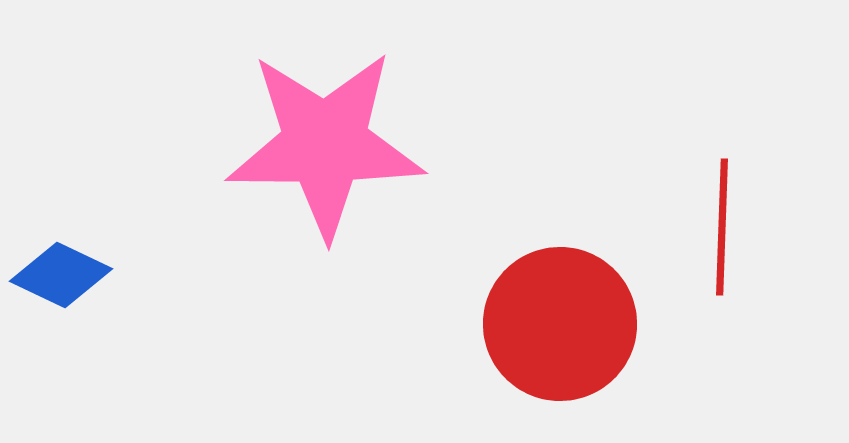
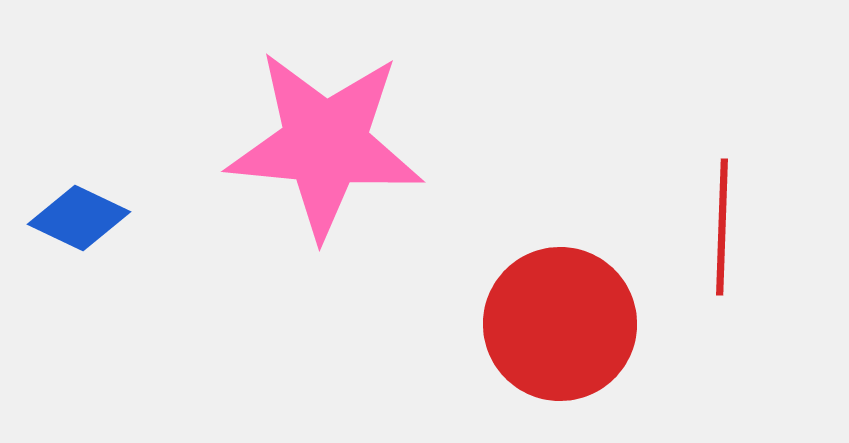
pink star: rotated 5 degrees clockwise
blue diamond: moved 18 px right, 57 px up
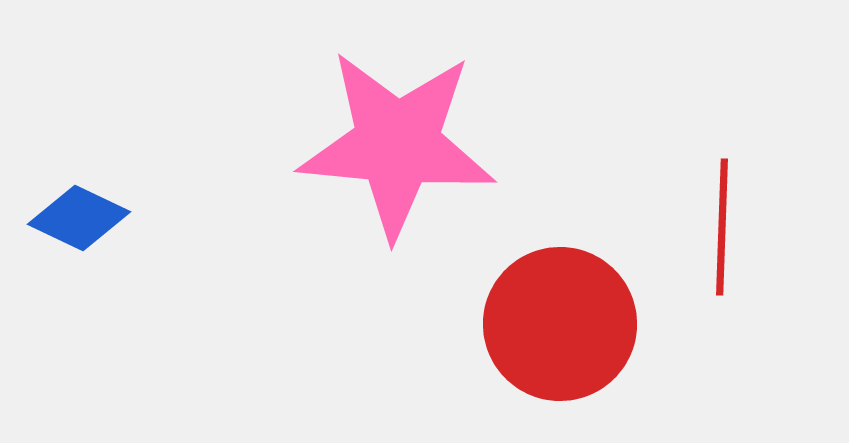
pink star: moved 72 px right
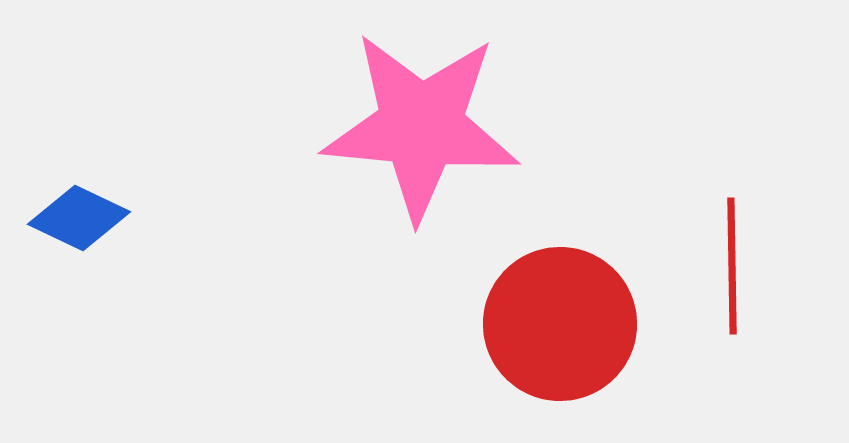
pink star: moved 24 px right, 18 px up
red line: moved 10 px right, 39 px down; rotated 3 degrees counterclockwise
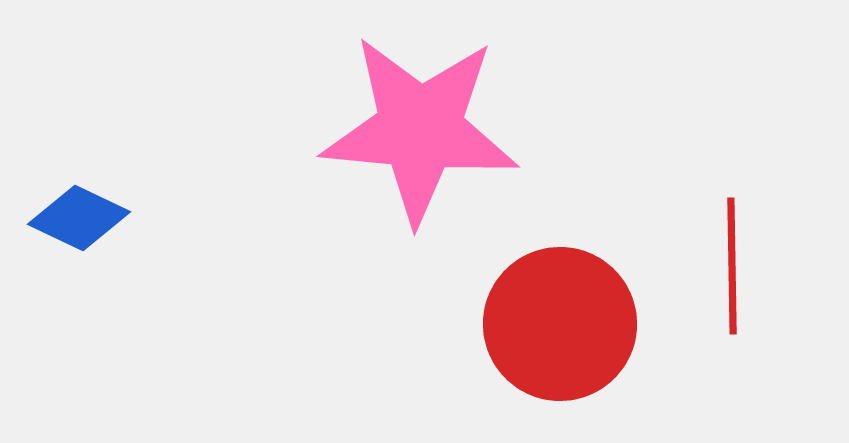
pink star: moved 1 px left, 3 px down
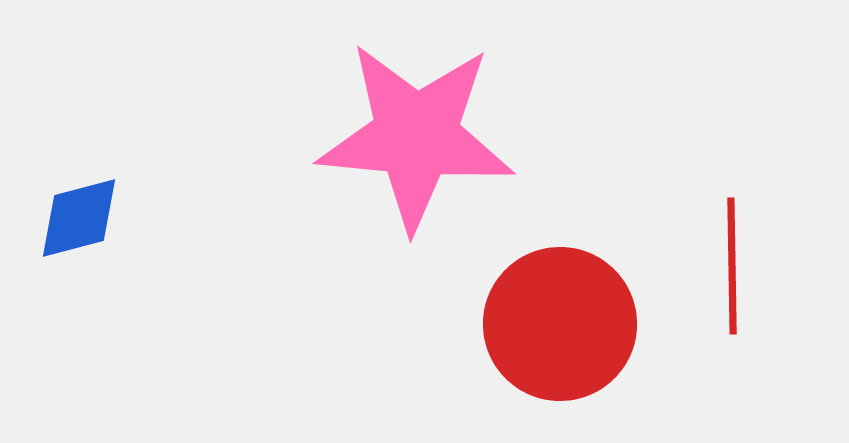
pink star: moved 4 px left, 7 px down
blue diamond: rotated 40 degrees counterclockwise
